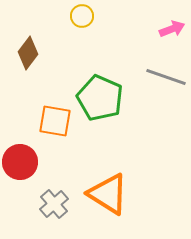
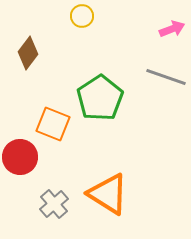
green pentagon: rotated 15 degrees clockwise
orange square: moved 2 px left, 3 px down; rotated 12 degrees clockwise
red circle: moved 5 px up
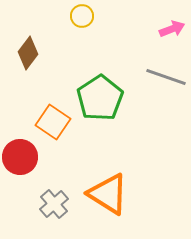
orange square: moved 2 px up; rotated 12 degrees clockwise
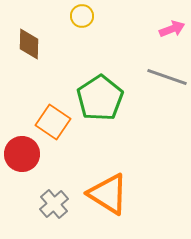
brown diamond: moved 1 px right, 9 px up; rotated 36 degrees counterclockwise
gray line: moved 1 px right
red circle: moved 2 px right, 3 px up
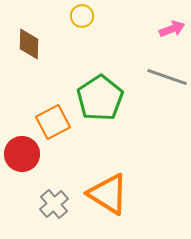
orange square: rotated 28 degrees clockwise
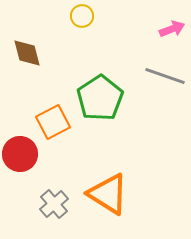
brown diamond: moved 2 px left, 9 px down; rotated 16 degrees counterclockwise
gray line: moved 2 px left, 1 px up
red circle: moved 2 px left
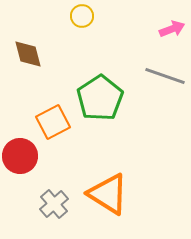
brown diamond: moved 1 px right, 1 px down
red circle: moved 2 px down
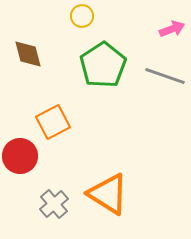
green pentagon: moved 3 px right, 33 px up
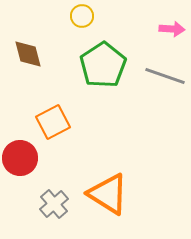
pink arrow: rotated 25 degrees clockwise
red circle: moved 2 px down
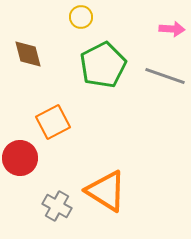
yellow circle: moved 1 px left, 1 px down
green pentagon: rotated 6 degrees clockwise
orange triangle: moved 2 px left, 3 px up
gray cross: moved 3 px right, 2 px down; rotated 20 degrees counterclockwise
